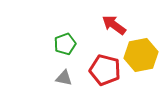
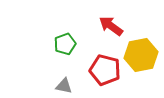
red arrow: moved 3 px left, 1 px down
gray triangle: moved 8 px down
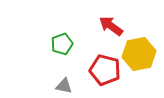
green pentagon: moved 3 px left
yellow hexagon: moved 2 px left, 1 px up
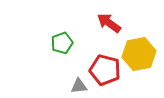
red arrow: moved 2 px left, 3 px up
green pentagon: moved 1 px up
gray triangle: moved 15 px right; rotated 18 degrees counterclockwise
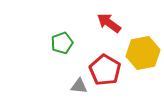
yellow hexagon: moved 4 px right, 1 px up
red pentagon: rotated 16 degrees clockwise
gray triangle: rotated 12 degrees clockwise
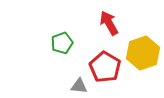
red arrow: rotated 25 degrees clockwise
yellow hexagon: rotated 8 degrees counterclockwise
red pentagon: moved 3 px up
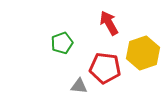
red pentagon: moved 1 px down; rotated 24 degrees counterclockwise
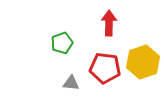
red arrow: rotated 30 degrees clockwise
yellow hexagon: moved 9 px down
gray triangle: moved 8 px left, 3 px up
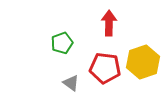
gray triangle: rotated 30 degrees clockwise
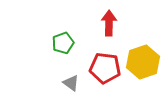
green pentagon: moved 1 px right
